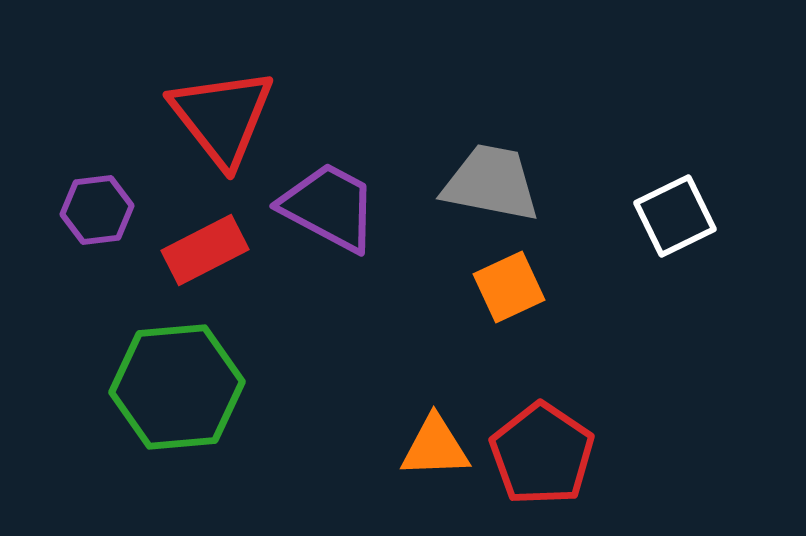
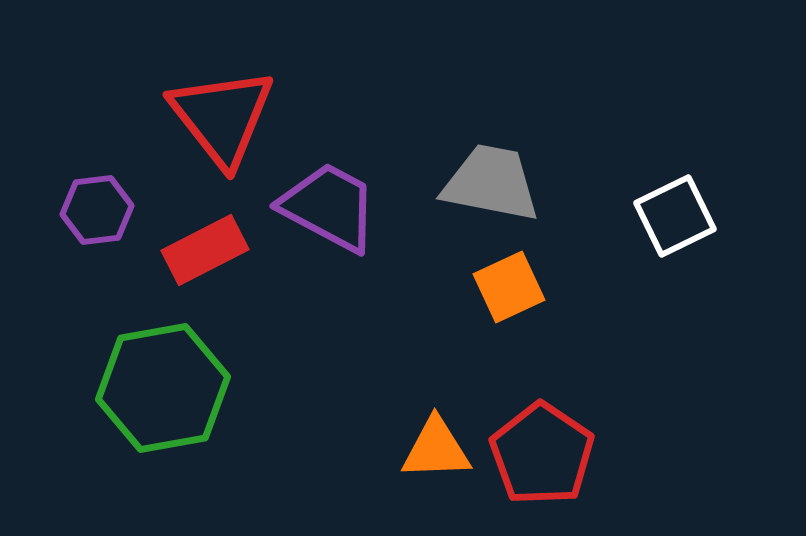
green hexagon: moved 14 px left, 1 px down; rotated 5 degrees counterclockwise
orange triangle: moved 1 px right, 2 px down
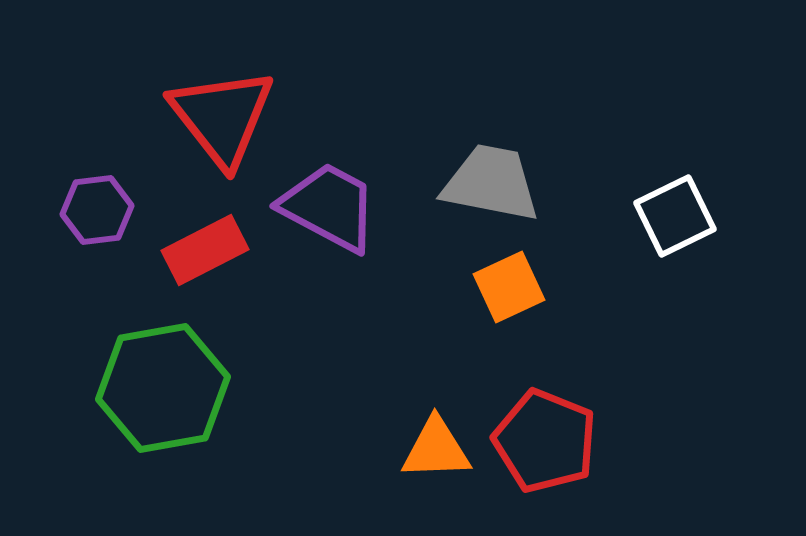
red pentagon: moved 3 px right, 13 px up; rotated 12 degrees counterclockwise
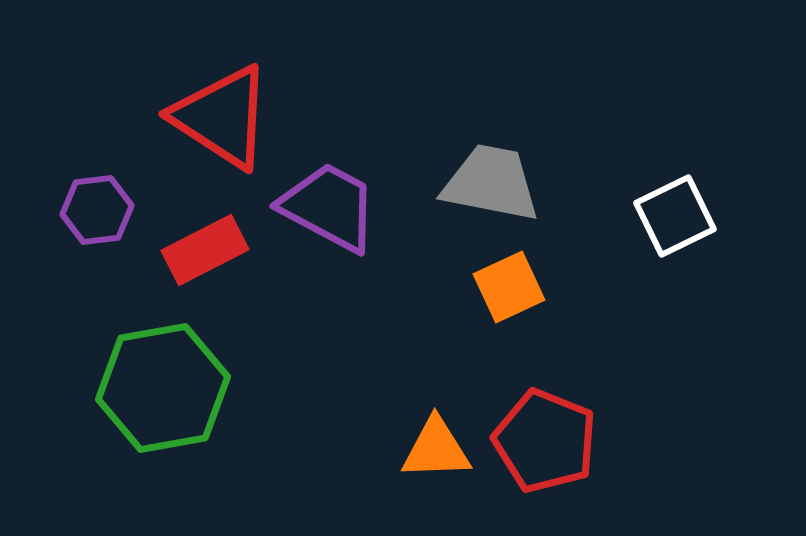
red triangle: rotated 19 degrees counterclockwise
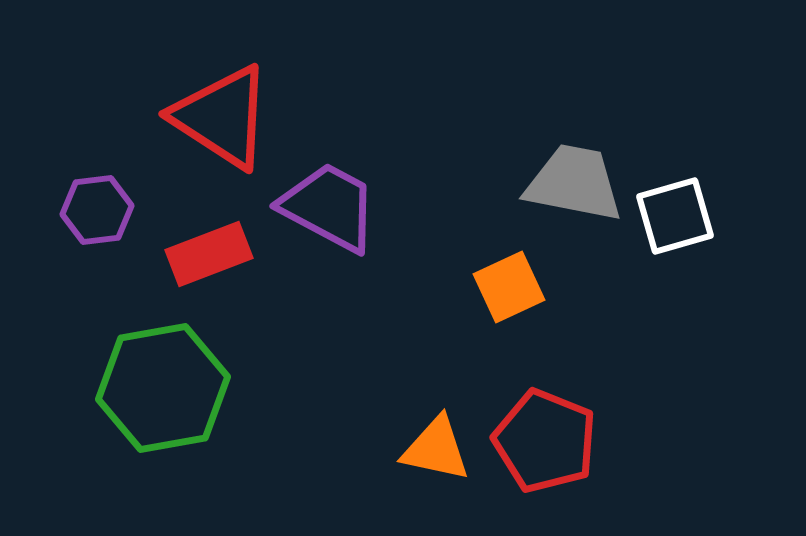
gray trapezoid: moved 83 px right
white square: rotated 10 degrees clockwise
red rectangle: moved 4 px right, 4 px down; rotated 6 degrees clockwise
orange triangle: rotated 14 degrees clockwise
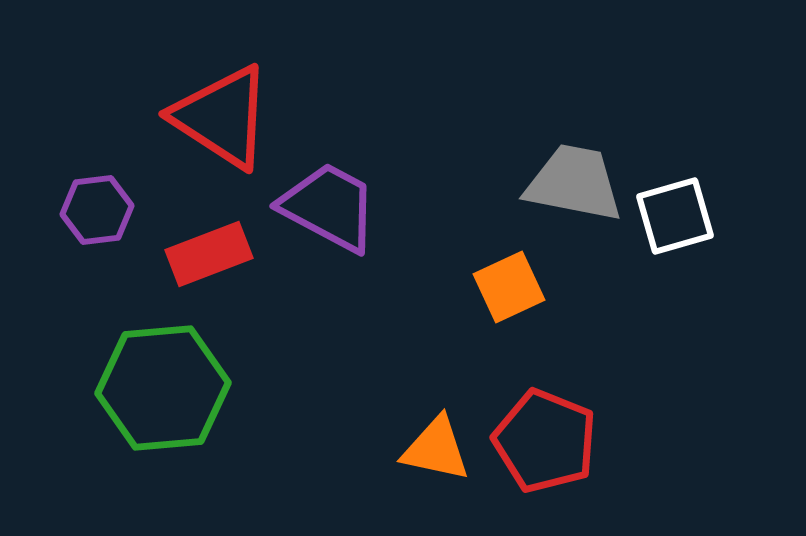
green hexagon: rotated 5 degrees clockwise
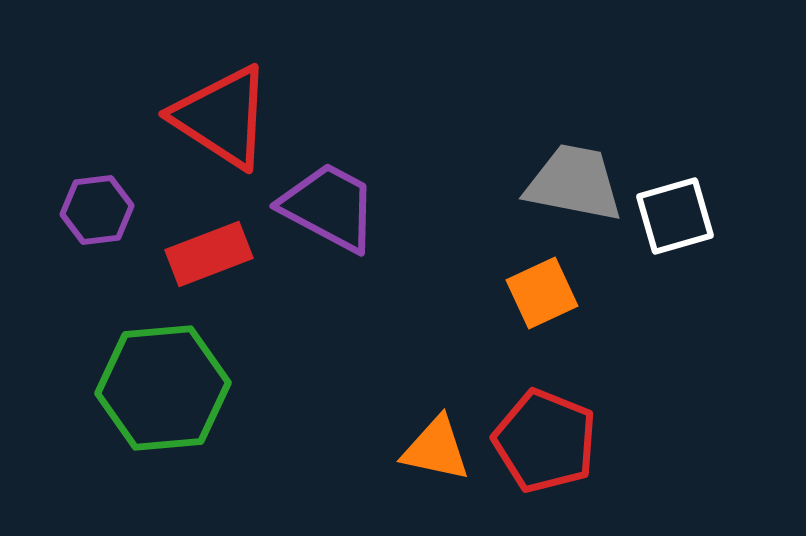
orange square: moved 33 px right, 6 px down
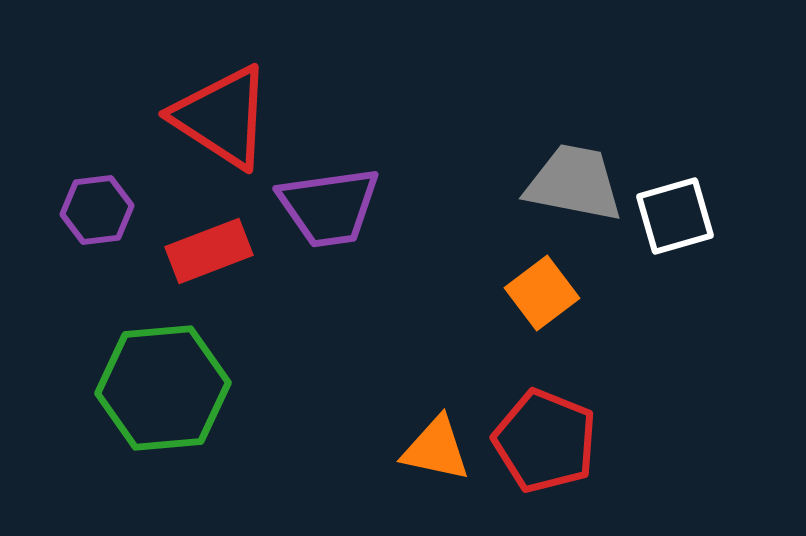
purple trapezoid: rotated 144 degrees clockwise
red rectangle: moved 3 px up
orange square: rotated 12 degrees counterclockwise
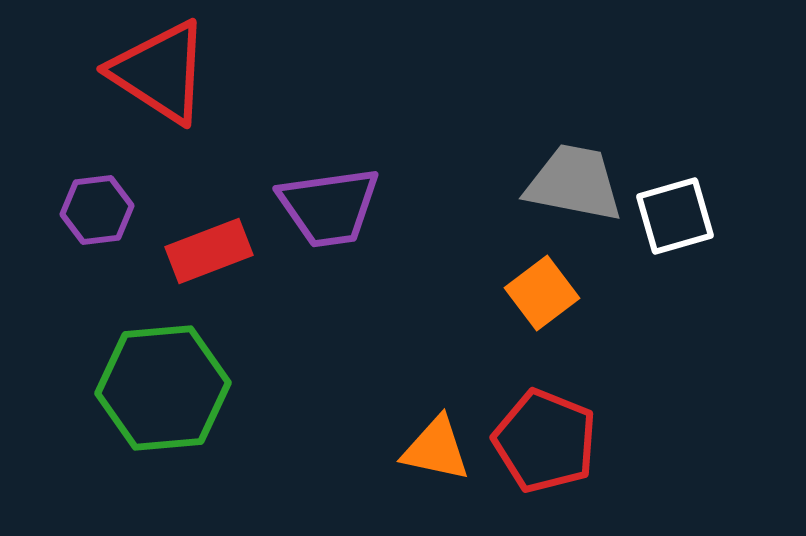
red triangle: moved 62 px left, 45 px up
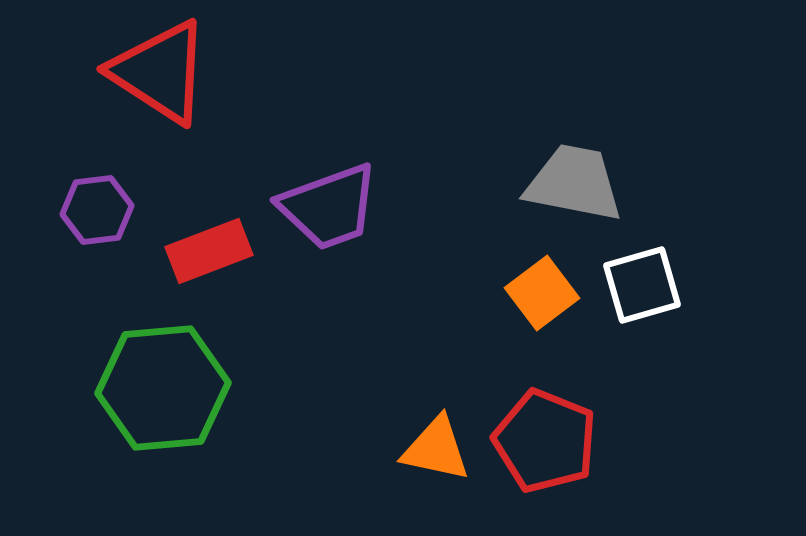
purple trapezoid: rotated 12 degrees counterclockwise
white square: moved 33 px left, 69 px down
